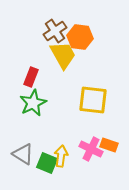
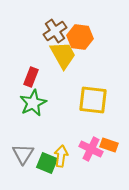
gray triangle: rotated 30 degrees clockwise
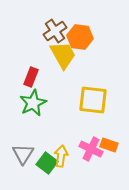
green square: rotated 15 degrees clockwise
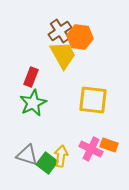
brown cross: moved 5 px right
gray triangle: moved 4 px right, 1 px down; rotated 45 degrees counterclockwise
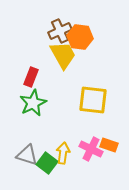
brown cross: rotated 10 degrees clockwise
yellow arrow: moved 2 px right, 3 px up
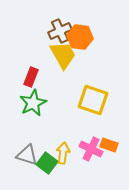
yellow square: rotated 12 degrees clockwise
